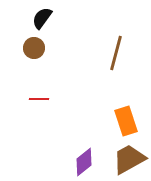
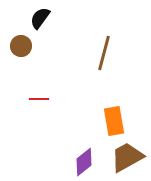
black semicircle: moved 2 px left
brown circle: moved 13 px left, 2 px up
brown line: moved 12 px left
orange rectangle: moved 12 px left; rotated 8 degrees clockwise
brown trapezoid: moved 2 px left, 2 px up
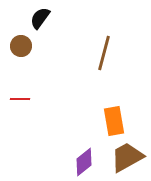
red line: moved 19 px left
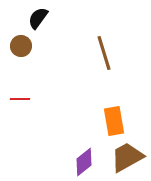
black semicircle: moved 2 px left
brown line: rotated 32 degrees counterclockwise
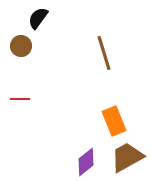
orange rectangle: rotated 12 degrees counterclockwise
purple diamond: moved 2 px right
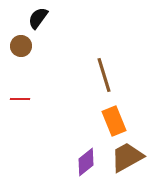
brown line: moved 22 px down
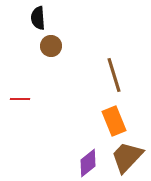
black semicircle: rotated 40 degrees counterclockwise
brown circle: moved 30 px right
brown line: moved 10 px right
brown trapezoid: rotated 18 degrees counterclockwise
purple diamond: moved 2 px right, 1 px down
